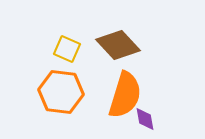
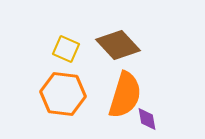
yellow square: moved 1 px left
orange hexagon: moved 2 px right, 2 px down
purple diamond: moved 2 px right
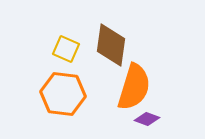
brown diamond: moved 7 px left; rotated 51 degrees clockwise
orange semicircle: moved 9 px right, 8 px up
purple diamond: rotated 60 degrees counterclockwise
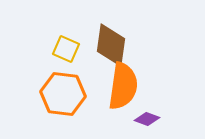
orange semicircle: moved 11 px left, 1 px up; rotated 9 degrees counterclockwise
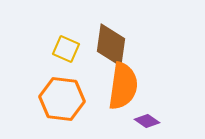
orange hexagon: moved 1 px left, 5 px down
purple diamond: moved 2 px down; rotated 15 degrees clockwise
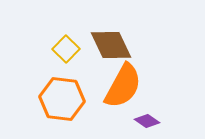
brown diamond: rotated 33 degrees counterclockwise
yellow square: rotated 20 degrees clockwise
orange semicircle: rotated 21 degrees clockwise
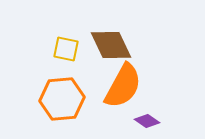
yellow square: rotated 32 degrees counterclockwise
orange hexagon: rotated 12 degrees counterclockwise
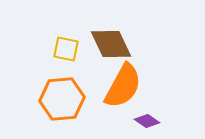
brown diamond: moved 1 px up
